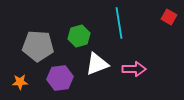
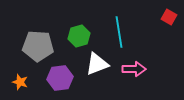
cyan line: moved 9 px down
orange star: rotated 21 degrees clockwise
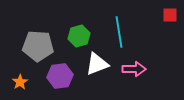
red square: moved 1 px right, 2 px up; rotated 28 degrees counterclockwise
purple hexagon: moved 2 px up
orange star: rotated 21 degrees clockwise
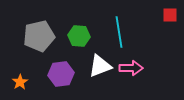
green hexagon: rotated 20 degrees clockwise
gray pentagon: moved 1 px right, 10 px up; rotated 16 degrees counterclockwise
white triangle: moved 3 px right, 2 px down
pink arrow: moved 3 px left, 1 px up
purple hexagon: moved 1 px right, 2 px up
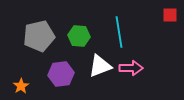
orange star: moved 1 px right, 4 px down
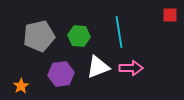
white triangle: moved 2 px left, 1 px down
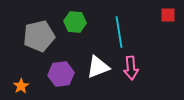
red square: moved 2 px left
green hexagon: moved 4 px left, 14 px up
pink arrow: rotated 85 degrees clockwise
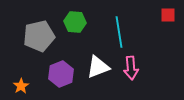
purple hexagon: rotated 15 degrees counterclockwise
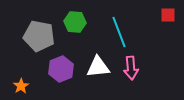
cyan line: rotated 12 degrees counterclockwise
gray pentagon: rotated 24 degrees clockwise
white triangle: rotated 15 degrees clockwise
purple hexagon: moved 5 px up
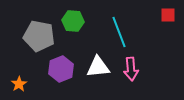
green hexagon: moved 2 px left, 1 px up
pink arrow: moved 1 px down
orange star: moved 2 px left, 2 px up
